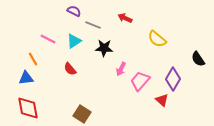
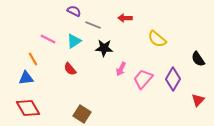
red arrow: rotated 24 degrees counterclockwise
pink trapezoid: moved 3 px right, 2 px up
red triangle: moved 36 px right; rotated 32 degrees clockwise
red diamond: rotated 20 degrees counterclockwise
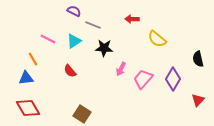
red arrow: moved 7 px right, 1 px down
black semicircle: rotated 21 degrees clockwise
red semicircle: moved 2 px down
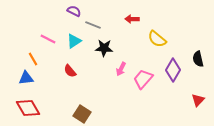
purple diamond: moved 9 px up
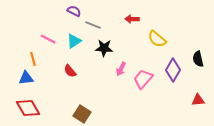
orange line: rotated 16 degrees clockwise
red triangle: rotated 40 degrees clockwise
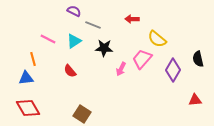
pink trapezoid: moved 1 px left, 20 px up
red triangle: moved 3 px left
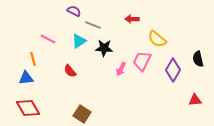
cyan triangle: moved 5 px right
pink trapezoid: moved 2 px down; rotated 15 degrees counterclockwise
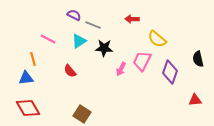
purple semicircle: moved 4 px down
purple diamond: moved 3 px left, 2 px down; rotated 10 degrees counterclockwise
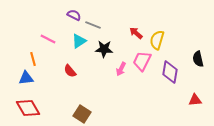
red arrow: moved 4 px right, 14 px down; rotated 40 degrees clockwise
yellow semicircle: moved 1 px down; rotated 66 degrees clockwise
black star: moved 1 px down
purple diamond: rotated 10 degrees counterclockwise
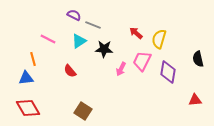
yellow semicircle: moved 2 px right, 1 px up
purple diamond: moved 2 px left
brown square: moved 1 px right, 3 px up
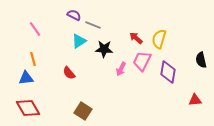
red arrow: moved 5 px down
pink line: moved 13 px left, 10 px up; rotated 28 degrees clockwise
black semicircle: moved 3 px right, 1 px down
red semicircle: moved 1 px left, 2 px down
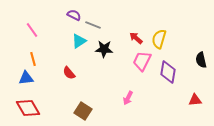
pink line: moved 3 px left, 1 px down
pink arrow: moved 7 px right, 29 px down
